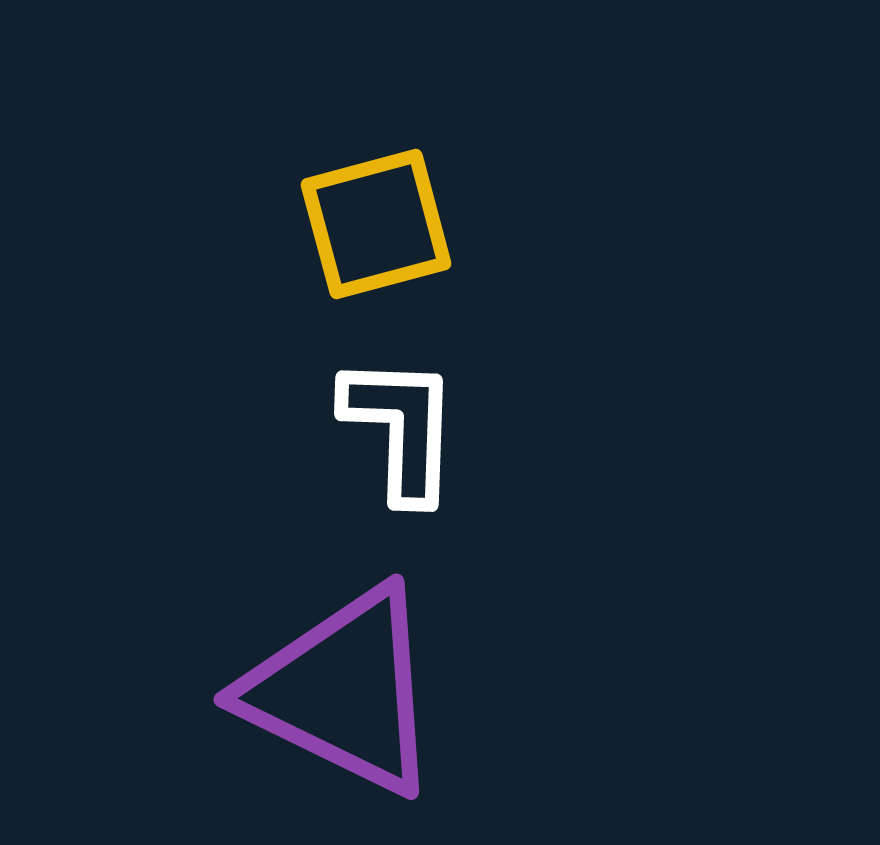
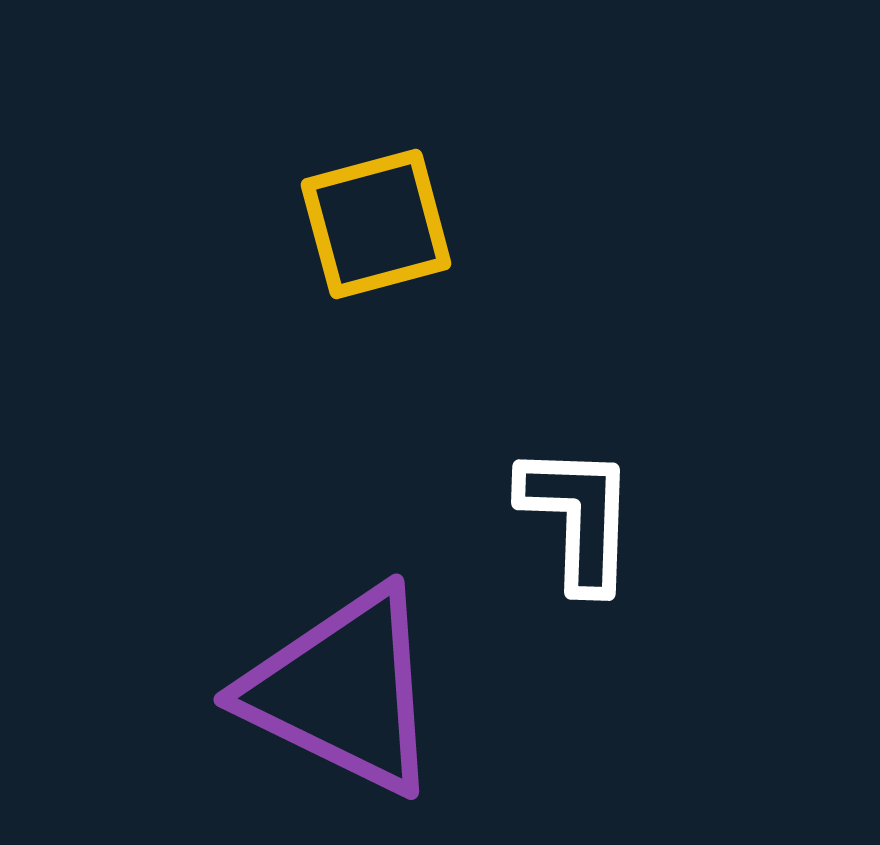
white L-shape: moved 177 px right, 89 px down
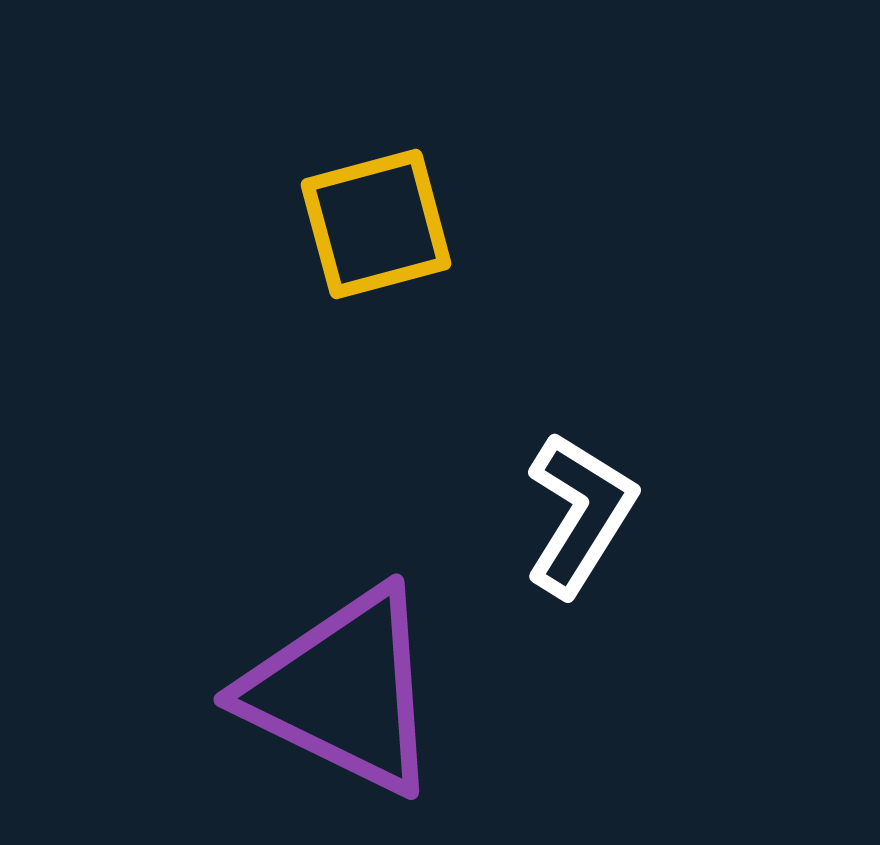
white L-shape: moved 2 px right, 3 px up; rotated 30 degrees clockwise
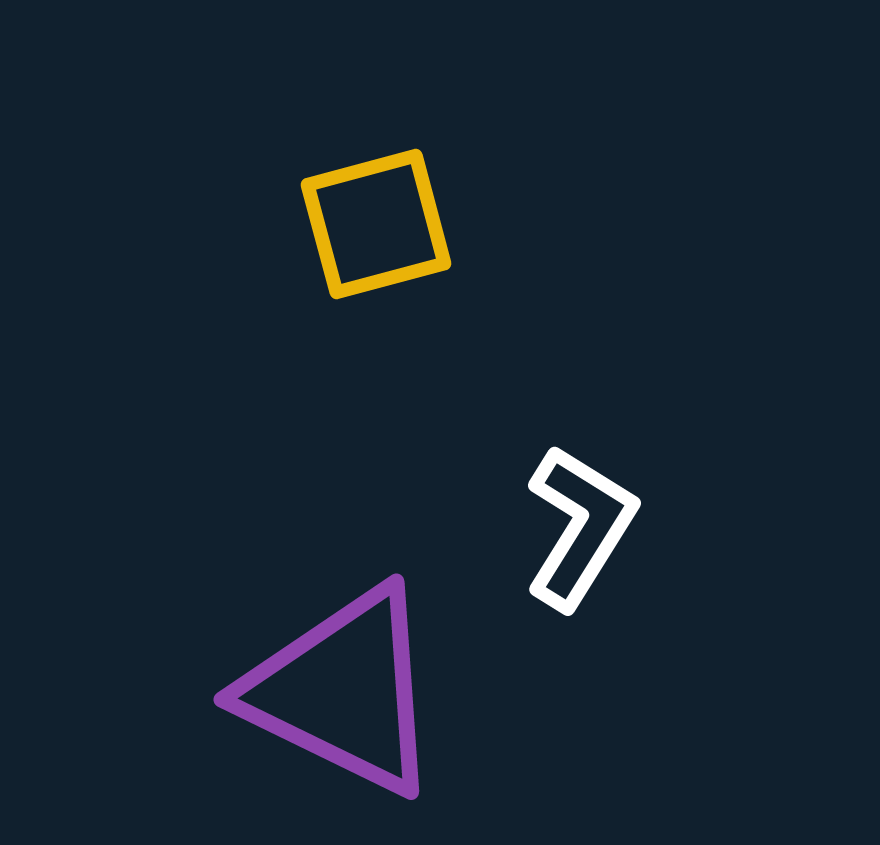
white L-shape: moved 13 px down
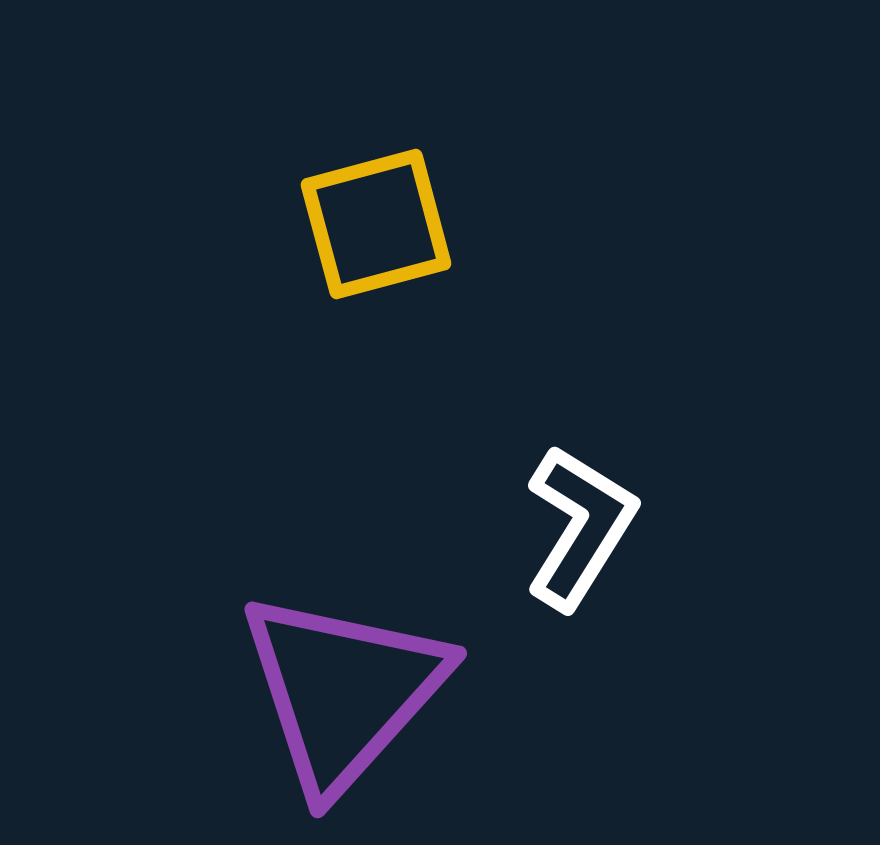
purple triangle: rotated 46 degrees clockwise
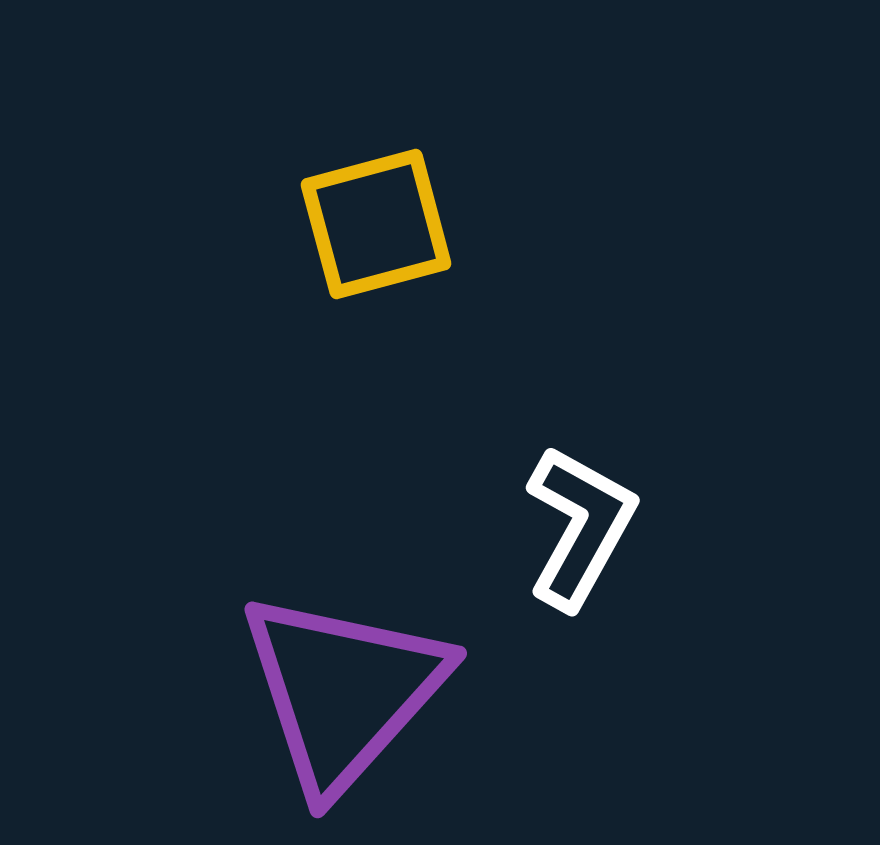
white L-shape: rotated 3 degrees counterclockwise
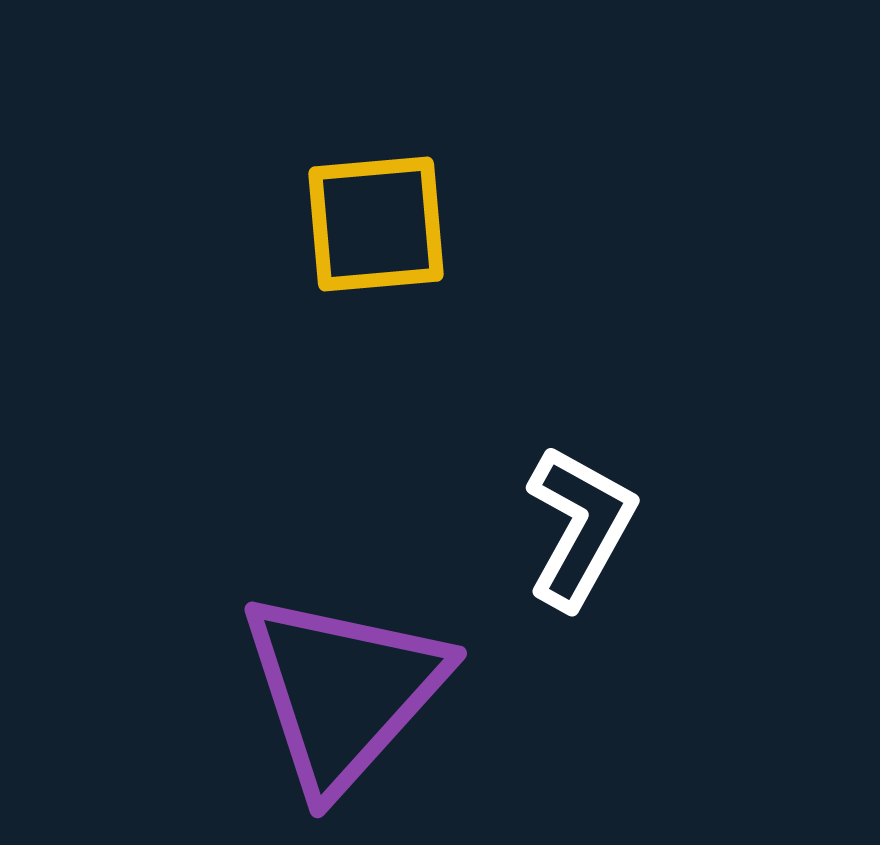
yellow square: rotated 10 degrees clockwise
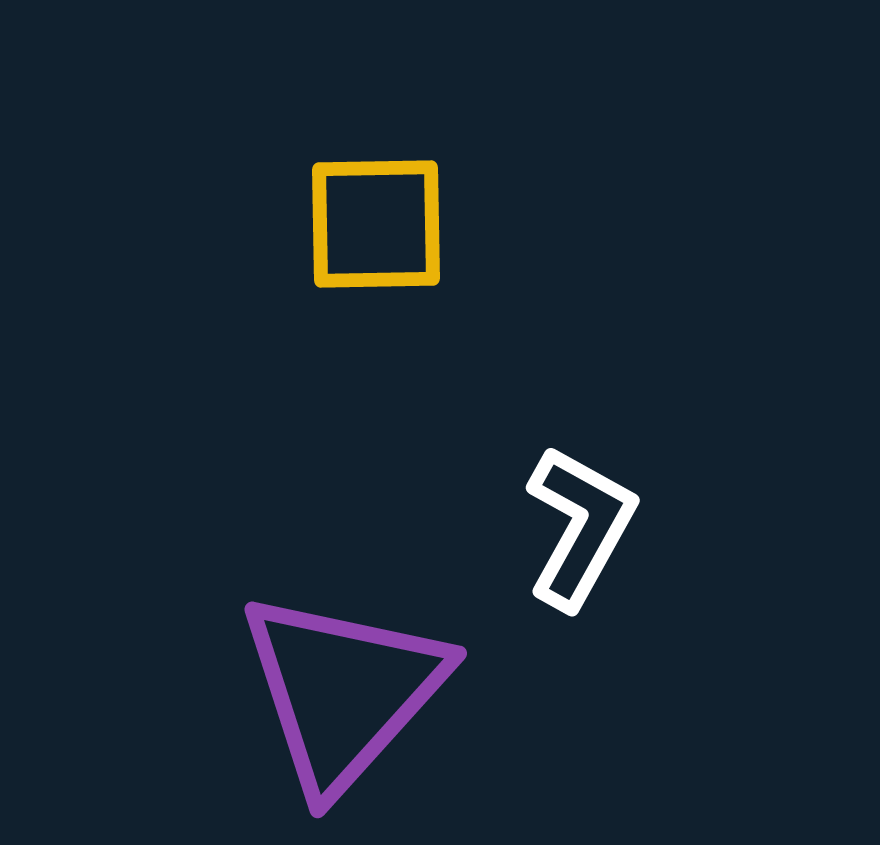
yellow square: rotated 4 degrees clockwise
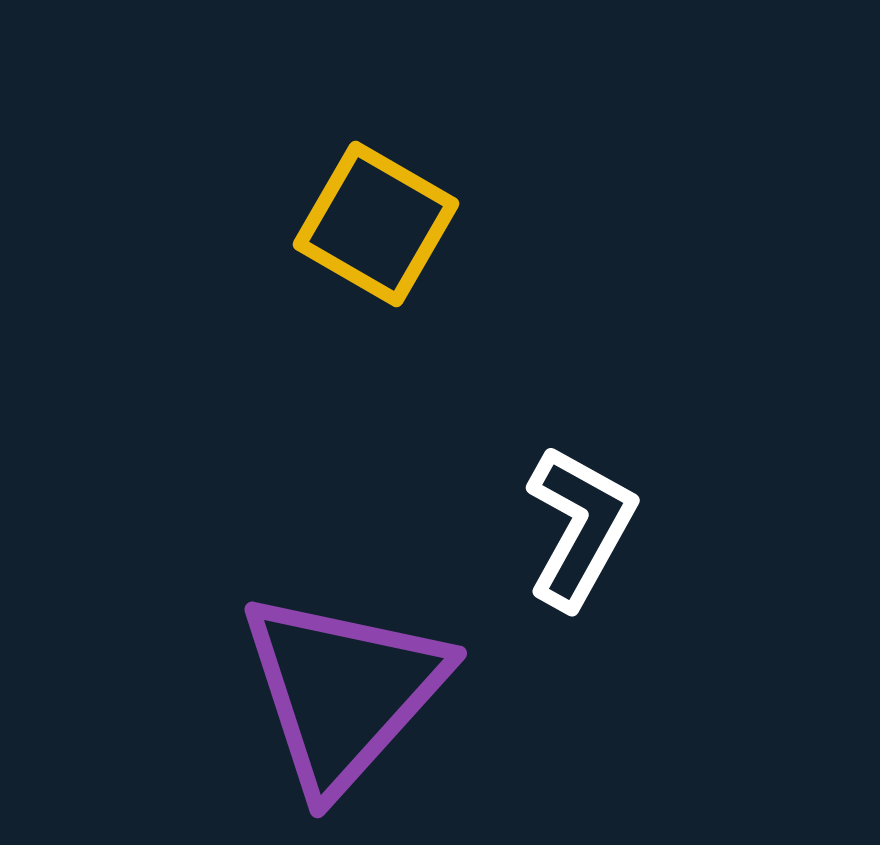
yellow square: rotated 31 degrees clockwise
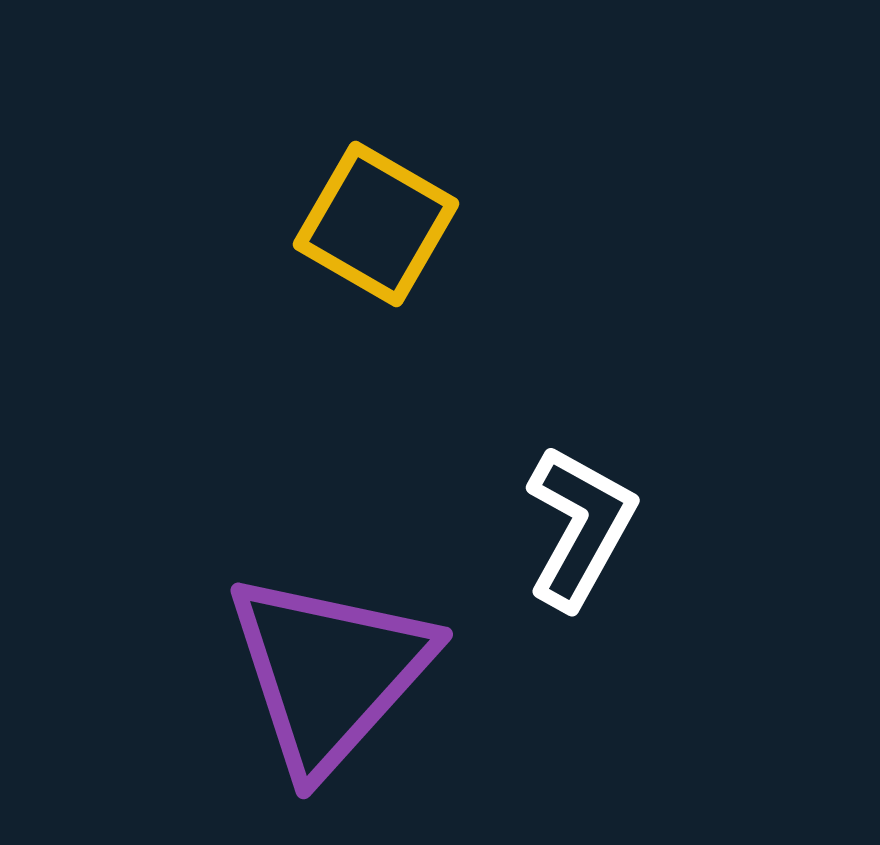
purple triangle: moved 14 px left, 19 px up
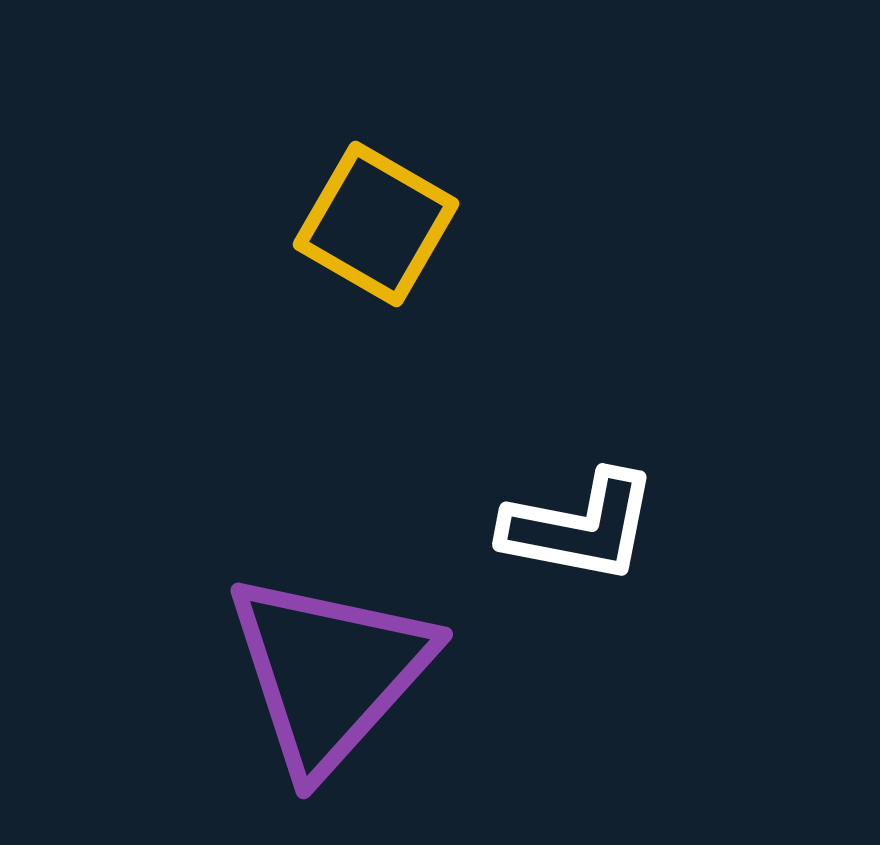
white L-shape: rotated 72 degrees clockwise
